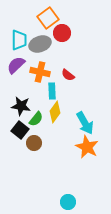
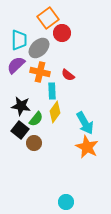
gray ellipse: moved 1 px left, 4 px down; rotated 25 degrees counterclockwise
cyan circle: moved 2 px left
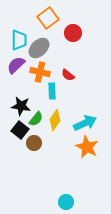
red circle: moved 11 px right
yellow diamond: moved 8 px down
cyan arrow: rotated 85 degrees counterclockwise
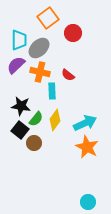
cyan circle: moved 22 px right
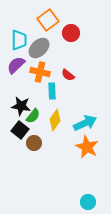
orange square: moved 2 px down
red circle: moved 2 px left
green semicircle: moved 3 px left, 3 px up
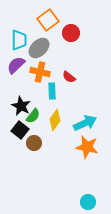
red semicircle: moved 1 px right, 2 px down
black star: rotated 18 degrees clockwise
orange star: rotated 15 degrees counterclockwise
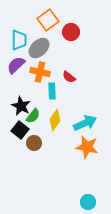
red circle: moved 1 px up
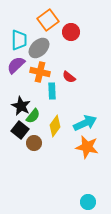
yellow diamond: moved 6 px down
